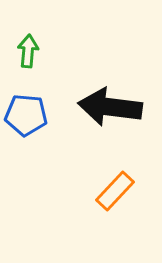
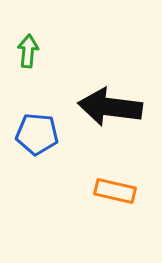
blue pentagon: moved 11 px right, 19 px down
orange rectangle: rotated 60 degrees clockwise
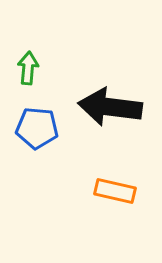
green arrow: moved 17 px down
blue pentagon: moved 6 px up
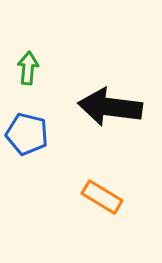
blue pentagon: moved 10 px left, 6 px down; rotated 9 degrees clockwise
orange rectangle: moved 13 px left, 6 px down; rotated 18 degrees clockwise
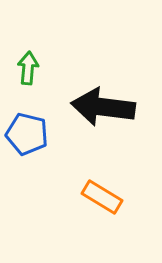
black arrow: moved 7 px left
